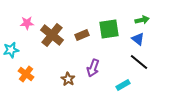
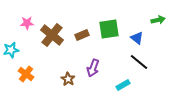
green arrow: moved 16 px right
blue triangle: moved 1 px left, 1 px up
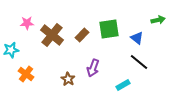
brown rectangle: rotated 24 degrees counterclockwise
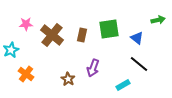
pink star: moved 1 px left, 1 px down
brown rectangle: rotated 32 degrees counterclockwise
cyan star: rotated 14 degrees counterclockwise
black line: moved 2 px down
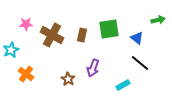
brown cross: rotated 10 degrees counterclockwise
black line: moved 1 px right, 1 px up
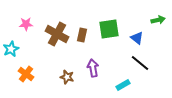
brown cross: moved 5 px right, 1 px up
cyan star: moved 1 px up
purple arrow: rotated 150 degrees clockwise
brown star: moved 1 px left, 2 px up; rotated 16 degrees counterclockwise
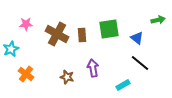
brown rectangle: rotated 16 degrees counterclockwise
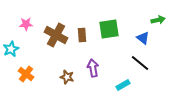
brown cross: moved 1 px left, 1 px down
blue triangle: moved 6 px right
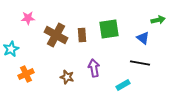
pink star: moved 2 px right, 6 px up
black line: rotated 30 degrees counterclockwise
purple arrow: moved 1 px right
orange cross: rotated 28 degrees clockwise
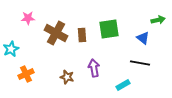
brown cross: moved 2 px up
